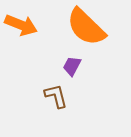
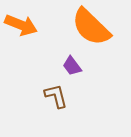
orange semicircle: moved 5 px right
purple trapezoid: rotated 65 degrees counterclockwise
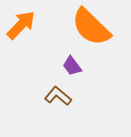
orange arrow: rotated 68 degrees counterclockwise
brown L-shape: moved 2 px right; rotated 36 degrees counterclockwise
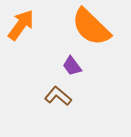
orange arrow: rotated 8 degrees counterclockwise
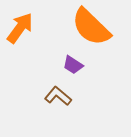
orange arrow: moved 1 px left, 3 px down
purple trapezoid: moved 1 px right, 1 px up; rotated 20 degrees counterclockwise
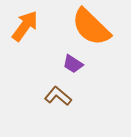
orange arrow: moved 5 px right, 2 px up
purple trapezoid: moved 1 px up
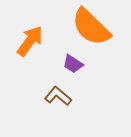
orange arrow: moved 5 px right, 15 px down
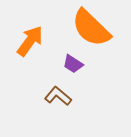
orange semicircle: moved 1 px down
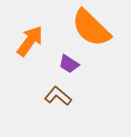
purple trapezoid: moved 4 px left
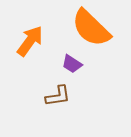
purple trapezoid: moved 3 px right
brown L-shape: rotated 132 degrees clockwise
